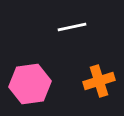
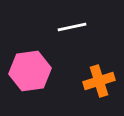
pink hexagon: moved 13 px up
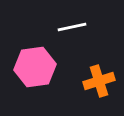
pink hexagon: moved 5 px right, 4 px up
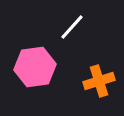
white line: rotated 36 degrees counterclockwise
